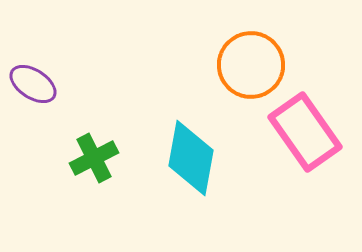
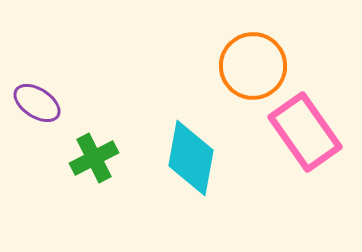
orange circle: moved 2 px right, 1 px down
purple ellipse: moved 4 px right, 19 px down
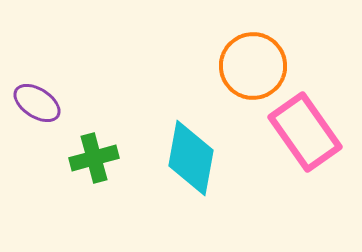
green cross: rotated 12 degrees clockwise
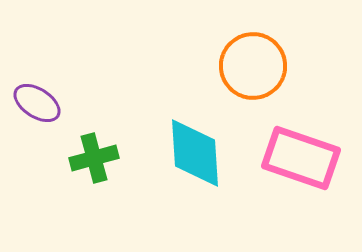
pink rectangle: moved 4 px left, 26 px down; rotated 36 degrees counterclockwise
cyan diamond: moved 4 px right, 5 px up; rotated 14 degrees counterclockwise
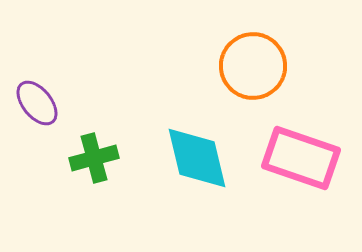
purple ellipse: rotated 18 degrees clockwise
cyan diamond: moved 2 px right, 5 px down; rotated 10 degrees counterclockwise
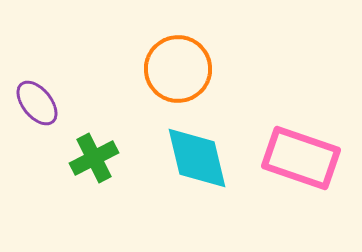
orange circle: moved 75 px left, 3 px down
green cross: rotated 12 degrees counterclockwise
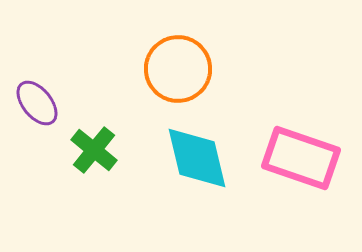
green cross: moved 8 px up; rotated 24 degrees counterclockwise
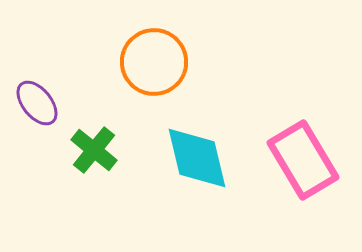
orange circle: moved 24 px left, 7 px up
pink rectangle: moved 2 px right, 2 px down; rotated 40 degrees clockwise
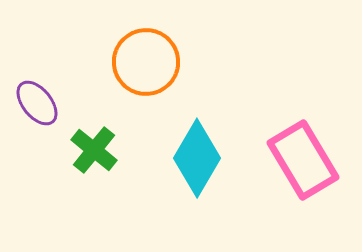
orange circle: moved 8 px left
cyan diamond: rotated 44 degrees clockwise
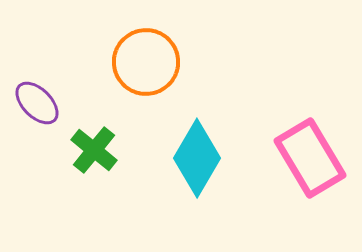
purple ellipse: rotated 6 degrees counterclockwise
pink rectangle: moved 7 px right, 2 px up
